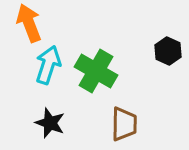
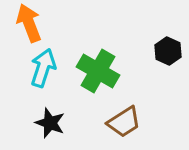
cyan arrow: moved 5 px left, 3 px down
green cross: moved 2 px right
brown trapezoid: moved 2 px up; rotated 57 degrees clockwise
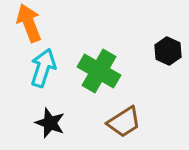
green cross: moved 1 px right
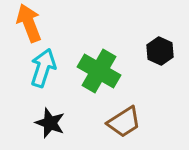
black hexagon: moved 8 px left
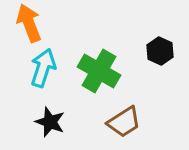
black star: moved 1 px up
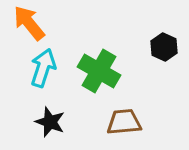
orange arrow: rotated 18 degrees counterclockwise
black hexagon: moved 4 px right, 4 px up
brown trapezoid: rotated 153 degrees counterclockwise
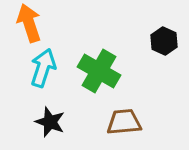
orange arrow: rotated 21 degrees clockwise
black hexagon: moved 6 px up
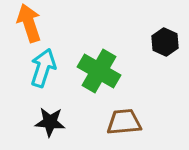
black hexagon: moved 1 px right, 1 px down
black star: rotated 16 degrees counterclockwise
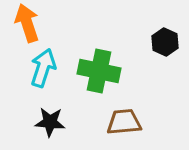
orange arrow: moved 2 px left
green cross: rotated 18 degrees counterclockwise
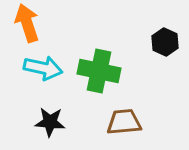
cyan arrow: rotated 84 degrees clockwise
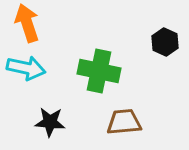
cyan arrow: moved 17 px left
